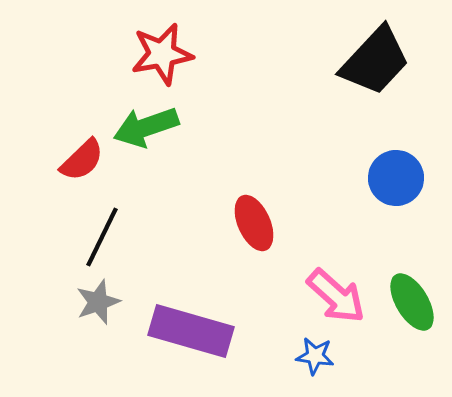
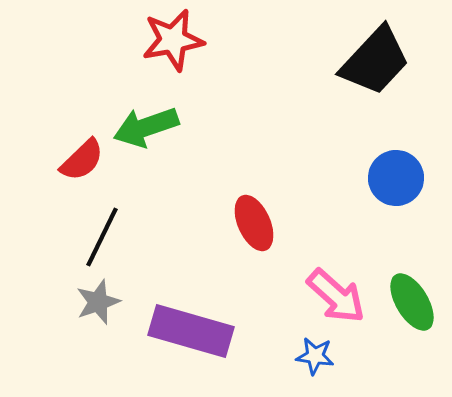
red star: moved 11 px right, 14 px up
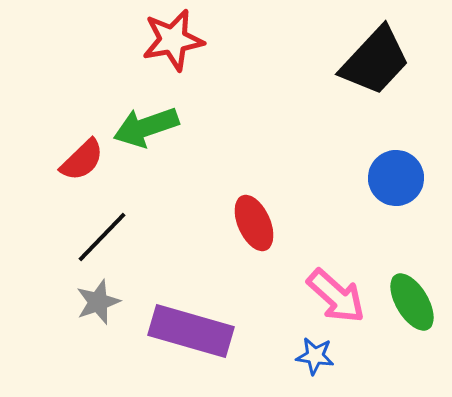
black line: rotated 18 degrees clockwise
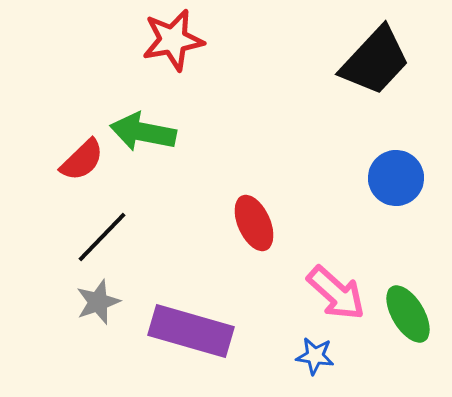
green arrow: moved 3 px left, 5 px down; rotated 30 degrees clockwise
pink arrow: moved 3 px up
green ellipse: moved 4 px left, 12 px down
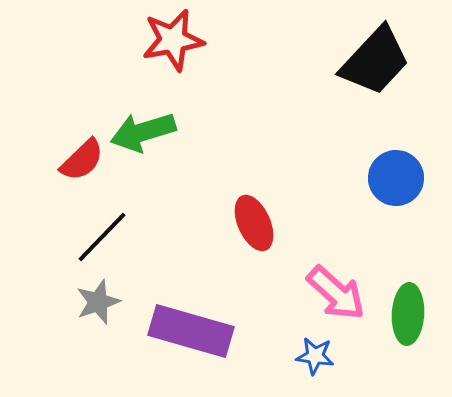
green arrow: rotated 28 degrees counterclockwise
green ellipse: rotated 34 degrees clockwise
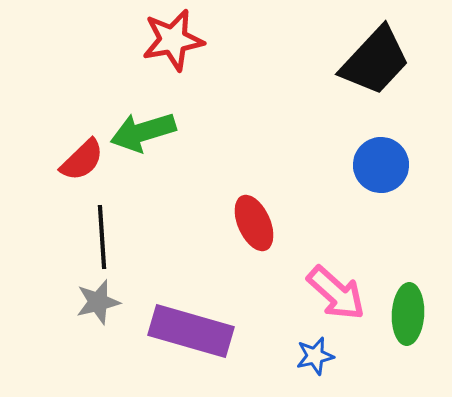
blue circle: moved 15 px left, 13 px up
black line: rotated 48 degrees counterclockwise
gray star: rotated 6 degrees clockwise
blue star: rotated 21 degrees counterclockwise
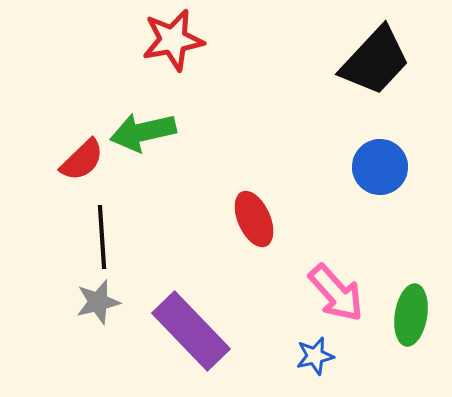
green arrow: rotated 4 degrees clockwise
blue circle: moved 1 px left, 2 px down
red ellipse: moved 4 px up
pink arrow: rotated 6 degrees clockwise
green ellipse: moved 3 px right, 1 px down; rotated 6 degrees clockwise
purple rectangle: rotated 30 degrees clockwise
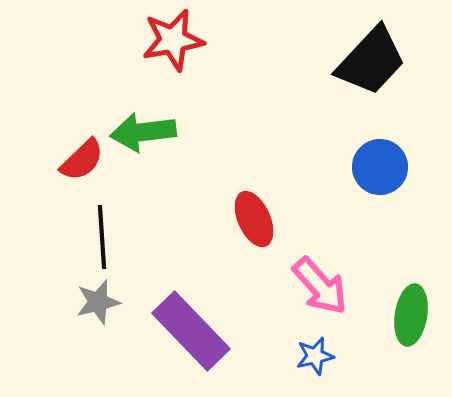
black trapezoid: moved 4 px left
green arrow: rotated 6 degrees clockwise
pink arrow: moved 16 px left, 7 px up
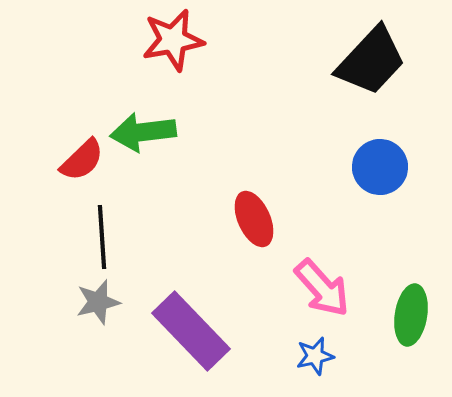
pink arrow: moved 2 px right, 2 px down
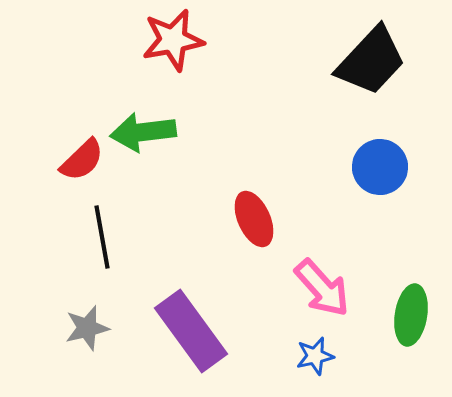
black line: rotated 6 degrees counterclockwise
gray star: moved 11 px left, 26 px down
purple rectangle: rotated 8 degrees clockwise
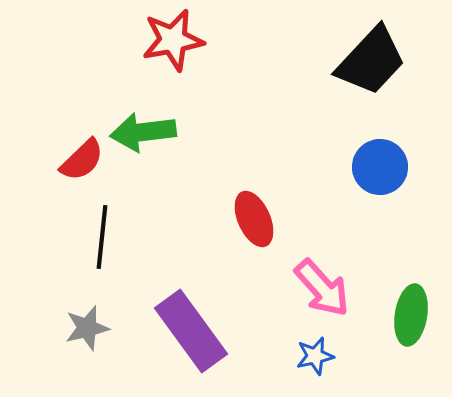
black line: rotated 16 degrees clockwise
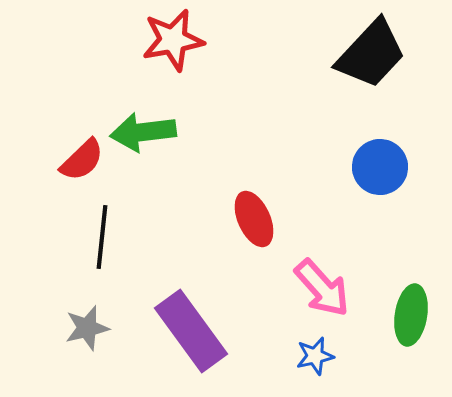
black trapezoid: moved 7 px up
